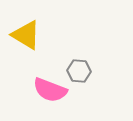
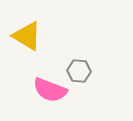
yellow triangle: moved 1 px right, 1 px down
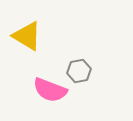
gray hexagon: rotated 15 degrees counterclockwise
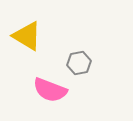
gray hexagon: moved 8 px up
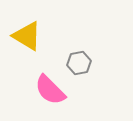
pink semicircle: rotated 24 degrees clockwise
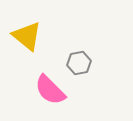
yellow triangle: rotated 8 degrees clockwise
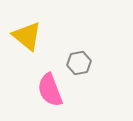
pink semicircle: rotated 24 degrees clockwise
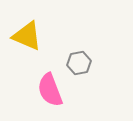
yellow triangle: rotated 16 degrees counterclockwise
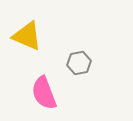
pink semicircle: moved 6 px left, 3 px down
